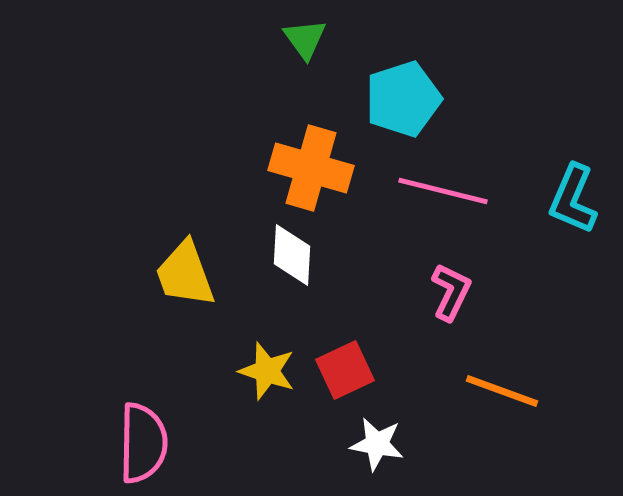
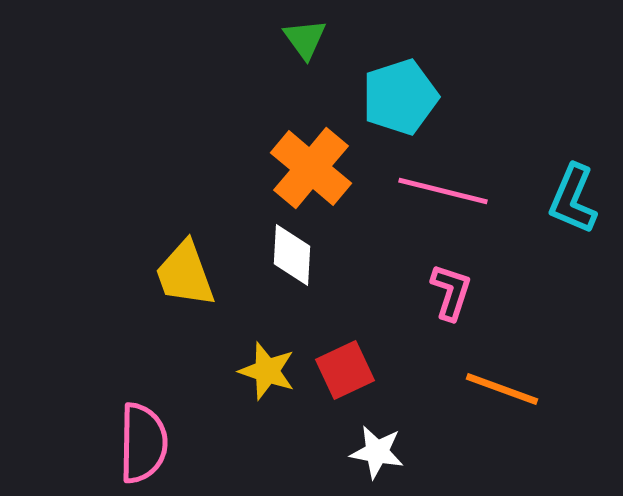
cyan pentagon: moved 3 px left, 2 px up
orange cross: rotated 24 degrees clockwise
pink L-shape: rotated 8 degrees counterclockwise
orange line: moved 2 px up
white star: moved 8 px down
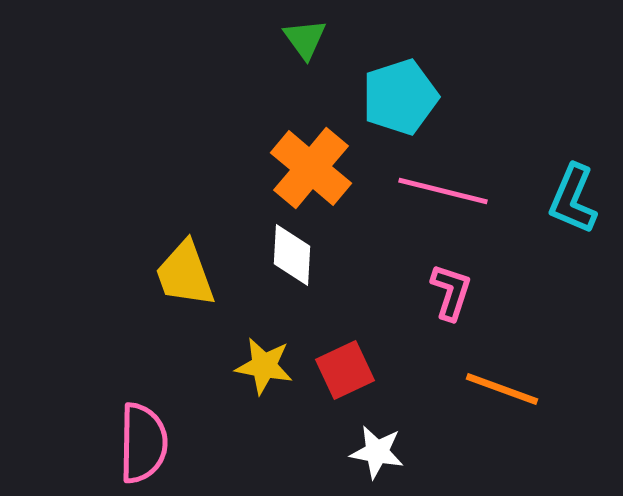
yellow star: moved 3 px left, 5 px up; rotated 8 degrees counterclockwise
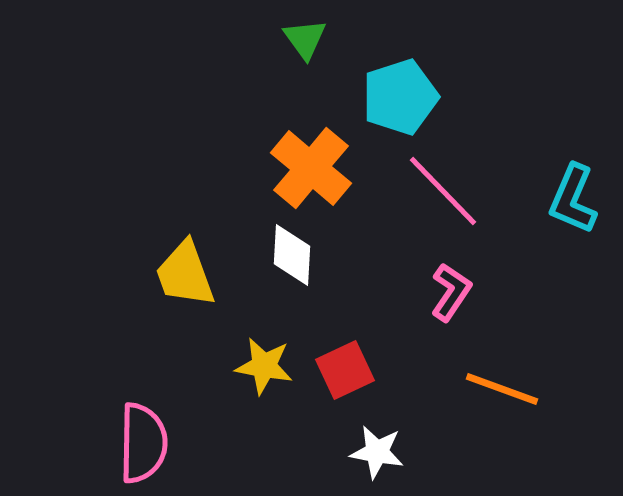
pink line: rotated 32 degrees clockwise
pink L-shape: rotated 16 degrees clockwise
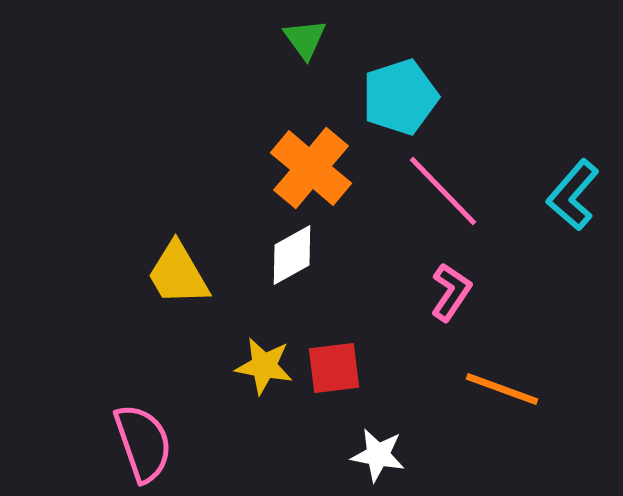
cyan L-shape: moved 4 px up; rotated 18 degrees clockwise
white diamond: rotated 58 degrees clockwise
yellow trapezoid: moved 7 px left; rotated 10 degrees counterclockwise
red square: moved 11 px left, 2 px up; rotated 18 degrees clockwise
pink semicircle: rotated 20 degrees counterclockwise
white star: moved 1 px right, 3 px down
